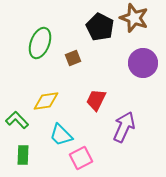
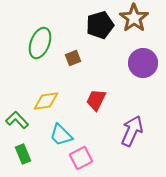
brown star: rotated 16 degrees clockwise
black pentagon: moved 2 px up; rotated 28 degrees clockwise
purple arrow: moved 8 px right, 4 px down
green rectangle: moved 1 px up; rotated 24 degrees counterclockwise
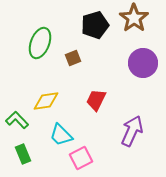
black pentagon: moved 5 px left
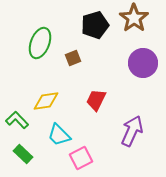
cyan trapezoid: moved 2 px left
green rectangle: rotated 24 degrees counterclockwise
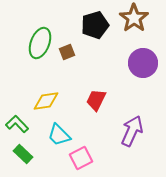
brown square: moved 6 px left, 6 px up
green L-shape: moved 4 px down
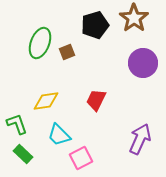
green L-shape: rotated 25 degrees clockwise
purple arrow: moved 8 px right, 8 px down
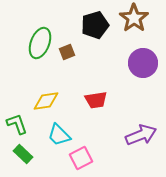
red trapezoid: rotated 125 degrees counterclockwise
purple arrow: moved 1 px right, 4 px up; rotated 44 degrees clockwise
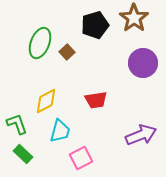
brown square: rotated 21 degrees counterclockwise
yellow diamond: rotated 20 degrees counterclockwise
cyan trapezoid: moved 1 px right, 4 px up; rotated 120 degrees counterclockwise
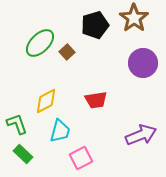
green ellipse: rotated 24 degrees clockwise
